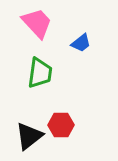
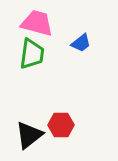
pink trapezoid: rotated 32 degrees counterclockwise
green trapezoid: moved 8 px left, 19 px up
black triangle: moved 1 px up
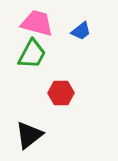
blue trapezoid: moved 12 px up
green trapezoid: rotated 20 degrees clockwise
red hexagon: moved 32 px up
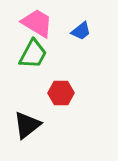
pink trapezoid: rotated 16 degrees clockwise
green trapezoid: moved 1 px right
black triangle: moved 2 px left, 10 px up
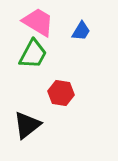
pink trapezoid: moved 1 px right, 1 px up
blue trapezoid: rotated 20 degrees counterclockwise
red hexagon: rotated 10 degrees clockwise
